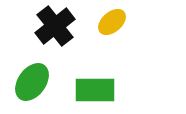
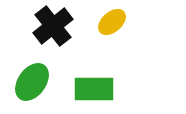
black cross: moved 2 px left
green rectangle: moved 1 px left, 1 px up
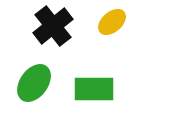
green ellipse: moved 2 px right, 1 px down
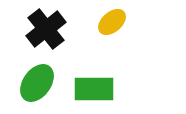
black cross: moved 7 px left, 3 px down
green ellipse: moved 3 px right
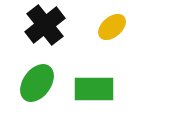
yellow ellipse: moved 5 px down
black cross: moved 1 px left, 4 px up
